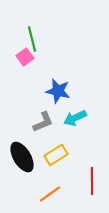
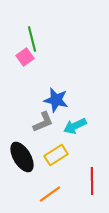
blue star: moved 2 px left, 9 px down
cyan arrow: moved 8 px down
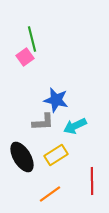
gray L-shape: rotated 20 degrees clockwise
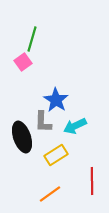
green line: rotated 30 degrees clockwise
pink square: moved 2 px left, 5 px down
blue star: rotated 20 degrees clockwise
gray L-shape: rotated 95 degrees clockwise
black ellipse: moved 20 px up; rotated 12 degrees clockwise
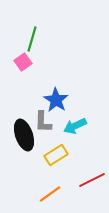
black ellipse: moved 2 px right, 2 px up
red line: moved 1 px up; rotated 64 degrees clockwise
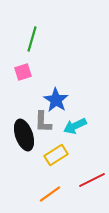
pink square: moved 10 px down; rotated 18 degrees clockwise
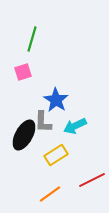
black ellipse: rotated 48 degrees clockwise
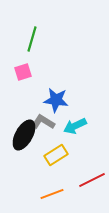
blue star: rotated 25 degrees counterclockwise
gray L-shape: rotated 120 degrees clockwise
orange line: moved 2 px right; rotated 15 degrees clockwise
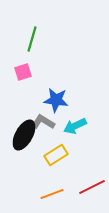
red line: moved 7 px down
